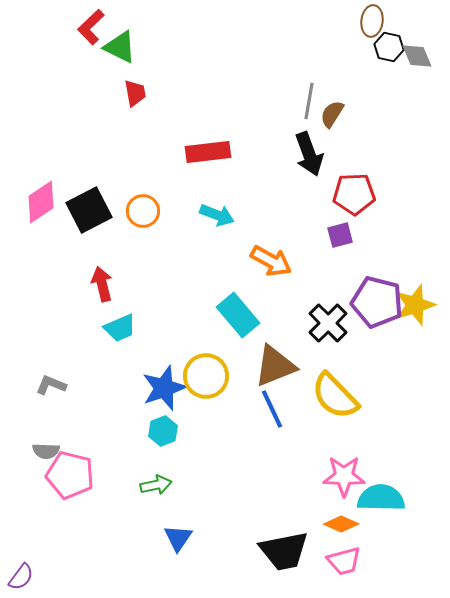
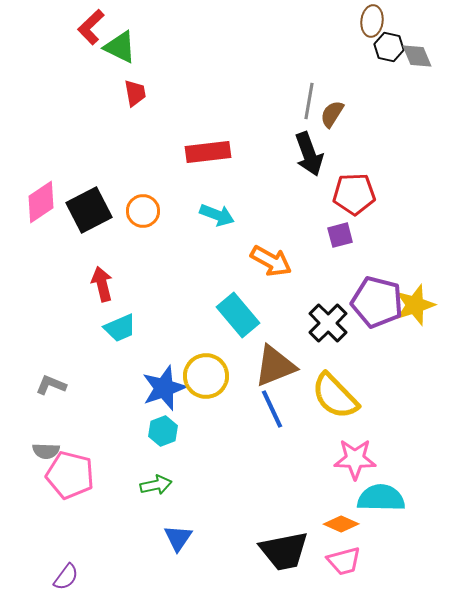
pink star: moved 11 px right, 17 px up
purple semicircle: moved 45 px right
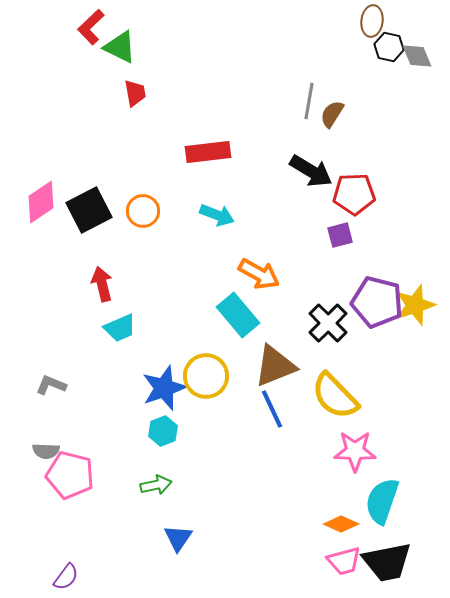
black arrow: moved 2 px right, 17 px down; rotated 39 degrees counterclockwise
orange arrow: moved 12 px left, 13 px down
pink star: moved 8 px up
cyan semicircle: moved 1 px right, 3 px down; rotated 72 degrees counterclockwise
black trapezoid: moved 103 px right, 11 px down
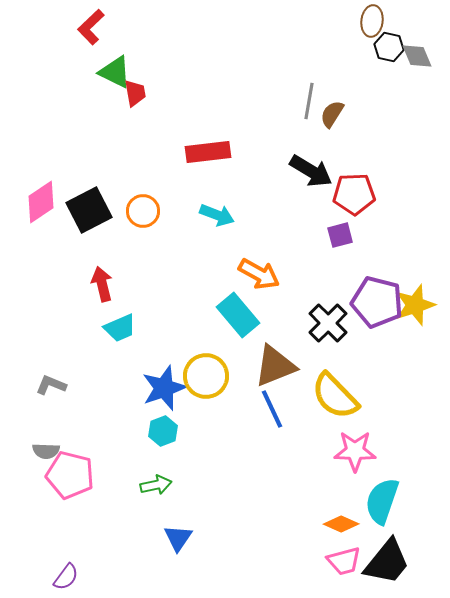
green triangle: moved 5 px left, 25 px down
black trapezoid: rotated 40 degrees counterclockwise
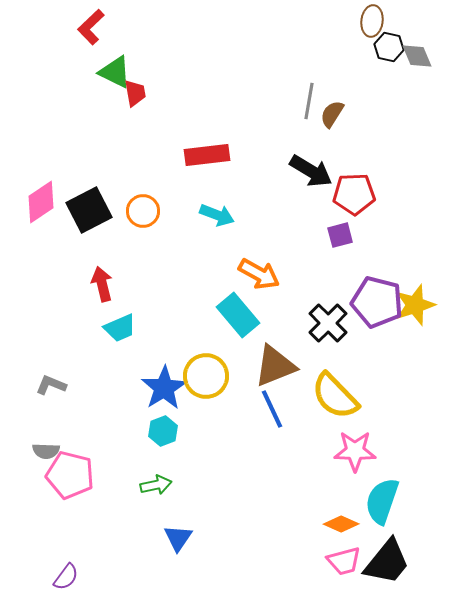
red rectangle: moved 1 px left, 3 px down
blue star: rotated 12 degrees counterclockwise
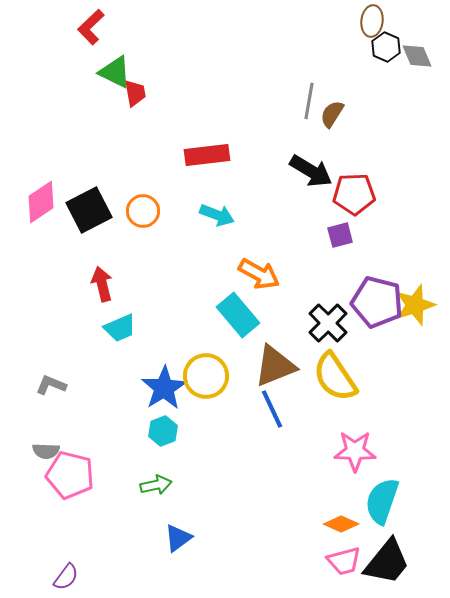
black hexagon: moved 3 px left; rotated 12 degrees clockwise
yellow semicircle: moved 19 px up; rotated 10 degrees clockwise
blue triangle: rotated 20 degrees clockwise
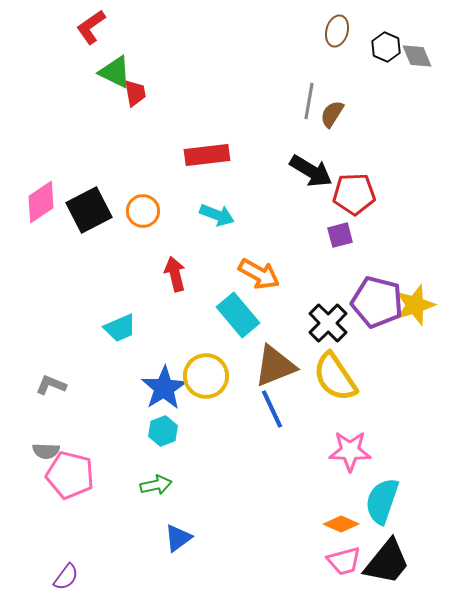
brown ellipse: moved 35 px left, 10 px down; rotated 8 degrees clockwise
red L-shape: rotated 9 degrees clockwise
red arrow: moved 73 px right, 10 px up
pink star: moved 5 px left
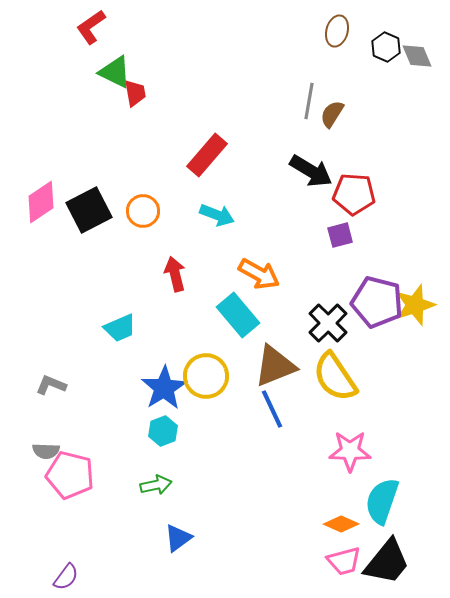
red rectangle: rotated 42 degrees counterclockwise
red pentagon: rotated 6 degrees clockwise
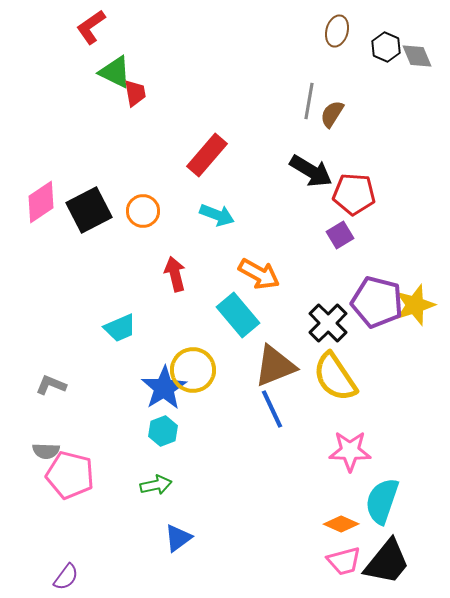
purple square: rotated 16 degrees counterclockwise
yellow circle: moved 13 px left, 6 px up
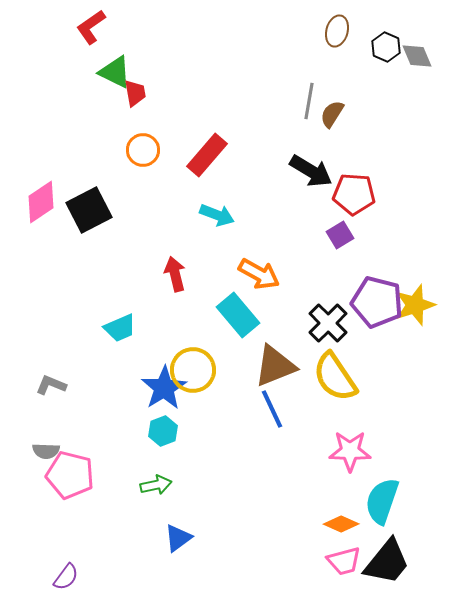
orange circle: moved 61 px up
